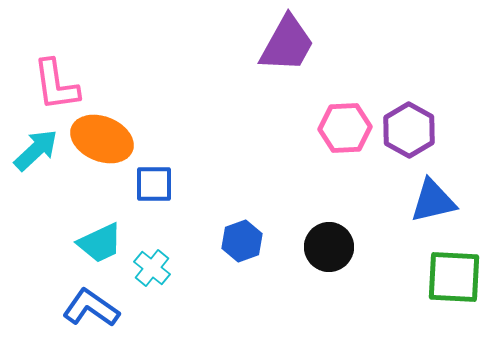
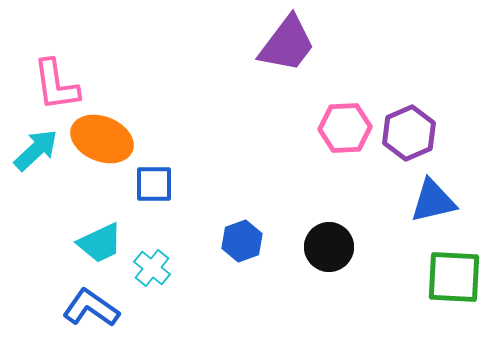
purple trapezoid: rotated 8 degrees clockwise
purple hexagon: moved 3 px down; rotated 8 degrees clockwise
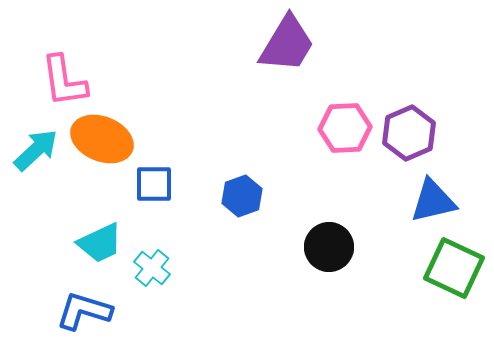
purple trapezoid: rotated 6 degrees counterclockwise
pink L-shape: moved 8 px right, 4 px up
blue hexagon: moved 45 px up
green square: moved 9 px up; rotated 22 degrees clockwise
blue L-shape: moved 7 px left, 3 px down; rotated 18 degrees counterclockwise
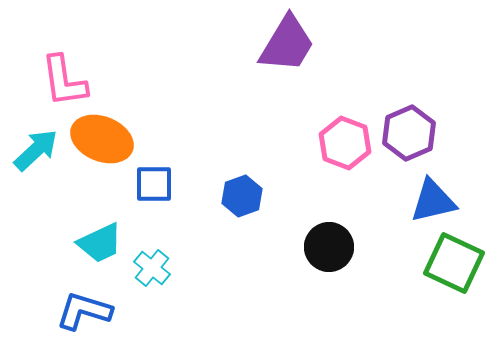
pink hexagon: moved 15 px down; rotated 24 degrees clockwise
green square: moved 5 px up
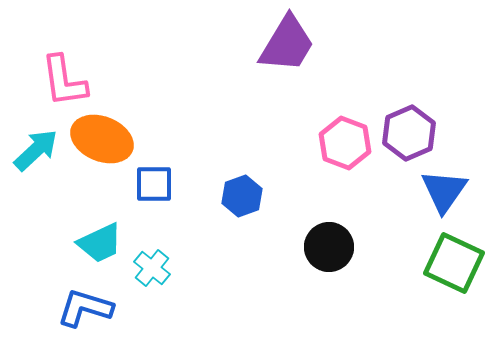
blue triangle: moved 11 px right, 10 px up; rotated 42 degrees counterclockwise
blue L-shape: moved 1 px right, 3 px up
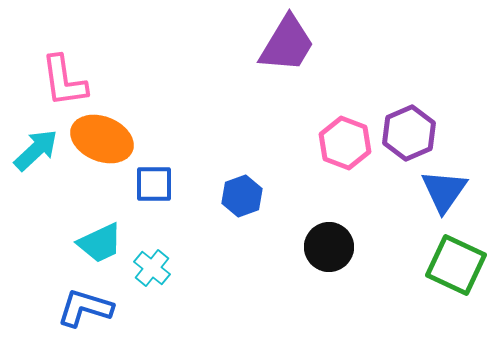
green square: moved 2 px right, 2 px down
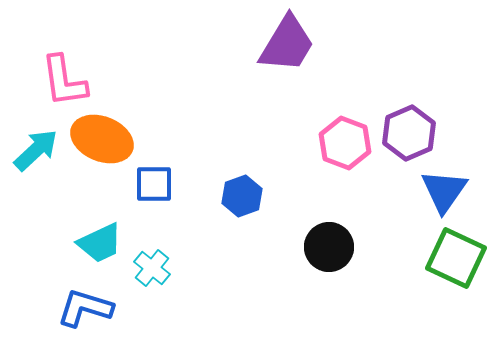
green square: moved 7 px up
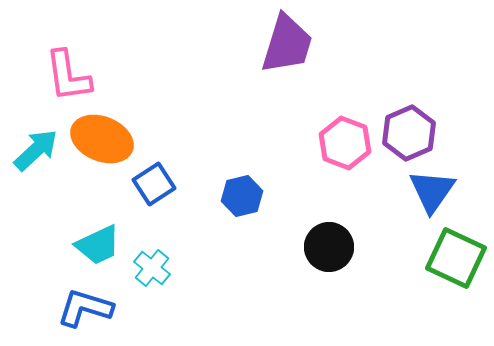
purple trapezoid: rotated 14 degrees counterclockwise
pink L-shape: moved 4 px right, 5 px up
blue square: rotated 33 degrees counterclockwise
blue triangle: moved 12 px left
blue hexagon: rotated 6 degrees clockwise
cyan trapezoid: moved 2 px left, 2 px down
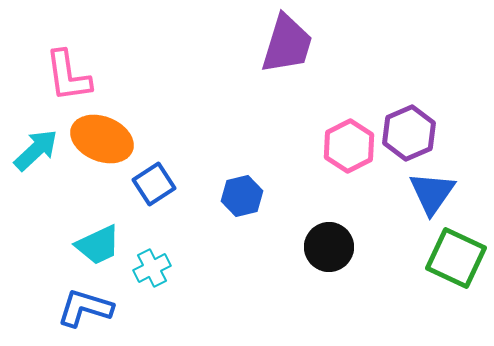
pink hexagon: moved 4 px right, 3 px down; rotated 12 degrees clockwise
blue triangle: moved 2 px down
cyan cross: rotated 24 degrees clockwise
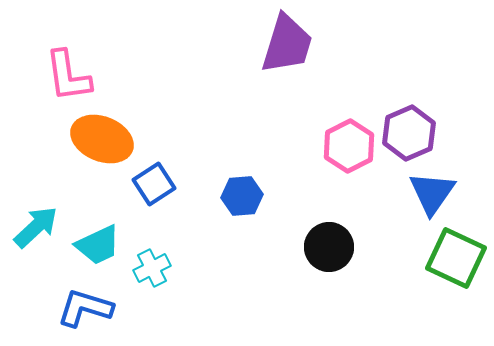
cyan arrow: moved 77 px down
blue hexagon: rotated 9 degrees clockwise
